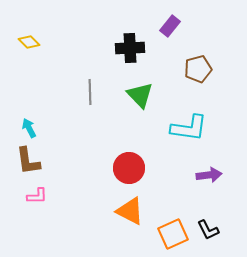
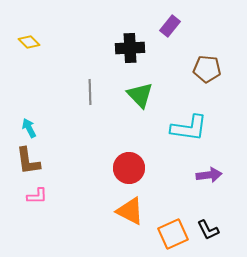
brown pentagon: moved 9 px right; rotated 20 degrees clockwise
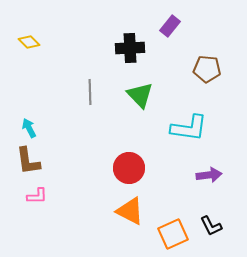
black L-shape: moved 3 px right, 4 px up
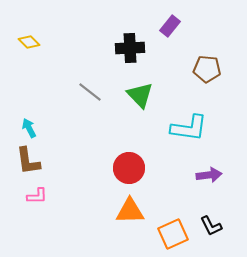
gray line: rotated 50 degrees counterclockwise
orange triangle: rotated 28 degrees counterclockwise
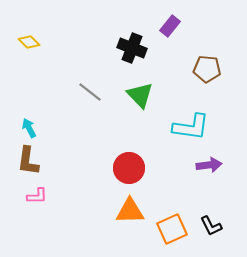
black cross: moved 2 px right; rotated 24 degrees clockwise
cyan L-shape: moved 2 px right, 1 px up
brown L-shape: rotated 16 degrees clockwise
purple arrow: moved 10 px up
orange square: moved 1 px left, 5 px up
